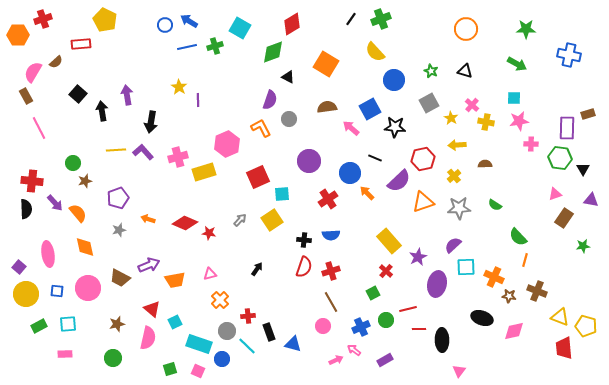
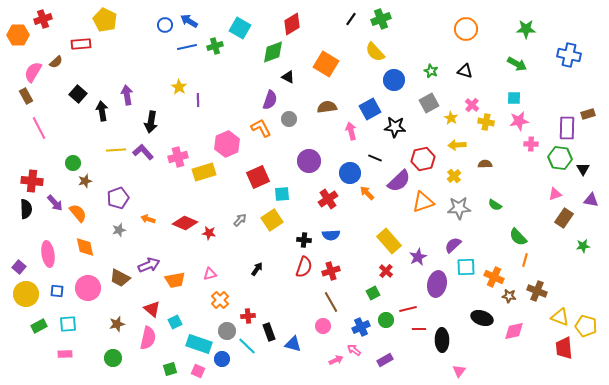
pink arrow at (351, 128): moved 3 px down; rotated 36 degrees clockwise
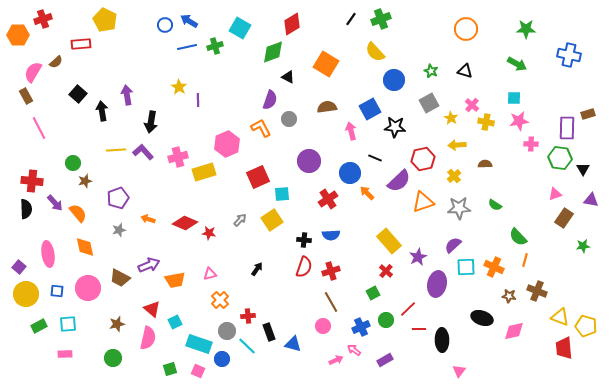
orange cross at (494, 277): moved 10 px up
red line at (408, 309): rotated 30 degrees counterclockwise
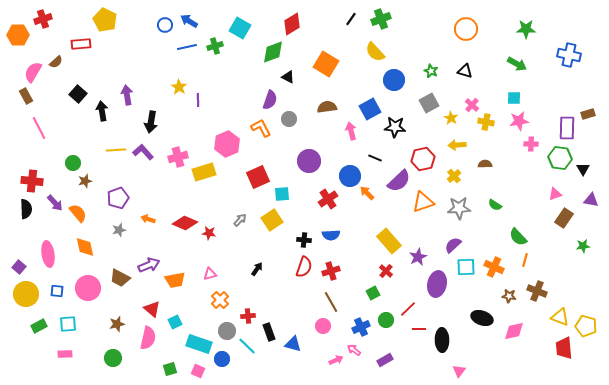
blue circle at (350, 173): moved 3 px down
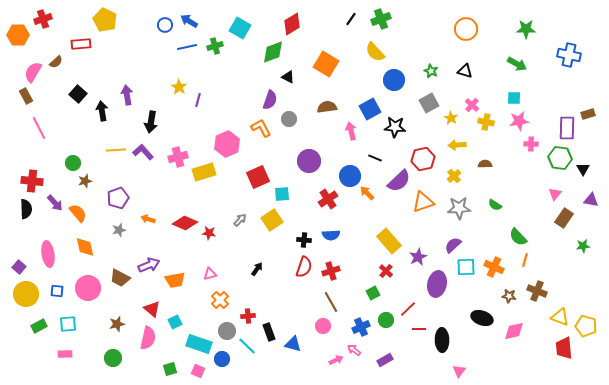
purple line at (198, 100): rotated 16 degrees clockwise
pink triangle at (555, 194): rotated 32 degrees counterclockwise
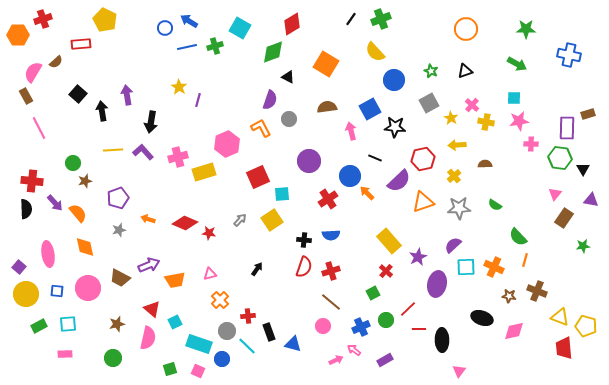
blue circle at (165, 25): moved 3 px down
black triangle at (465, 71): rotated 35 degrees counterclockwise
yellow line at (116, 150): moved 3 px left
brown line at (331, 302): rotated 20 degrees counterclockwise
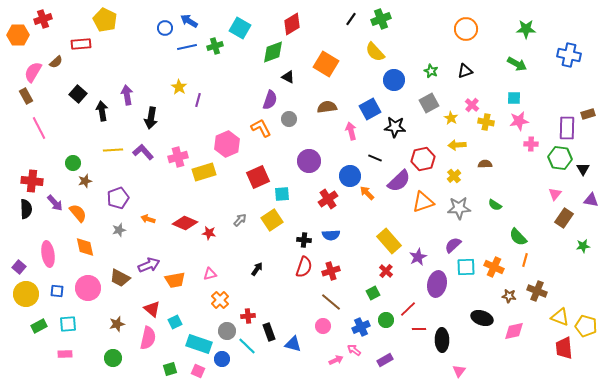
black arrow at (151, 122): moved 4 px up
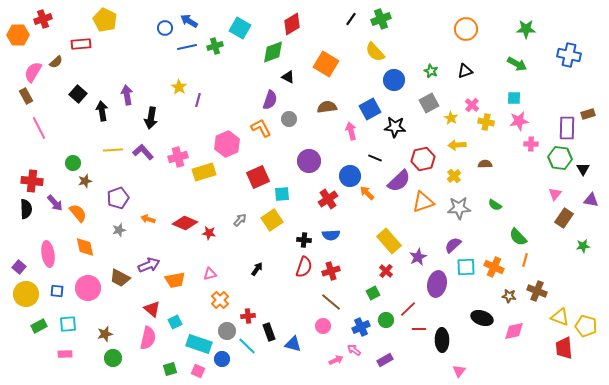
brown star at (117, 324): moved 12 px left, 10 px down
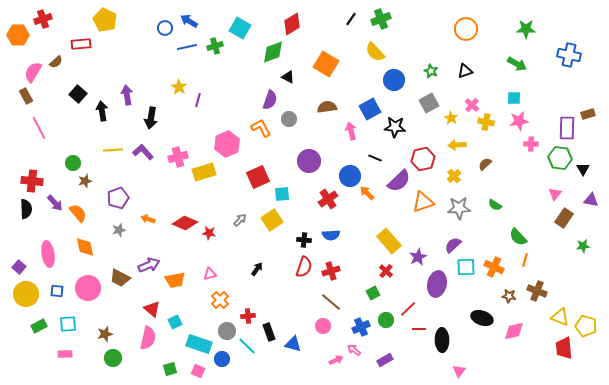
brown semicircle at (485, 164): rotated 40 degrees counterclockwise
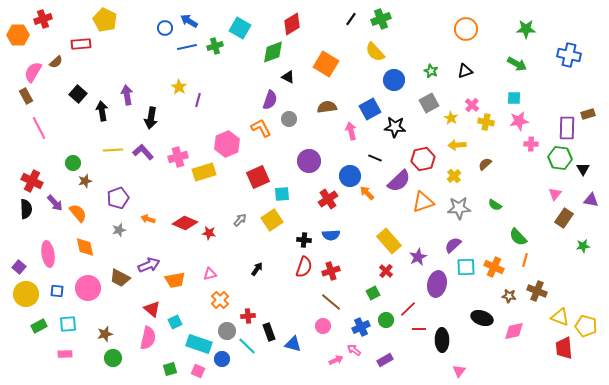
red cross at (32, 181): rotated 20 degrees clockwise
